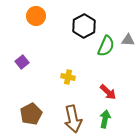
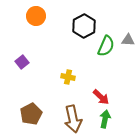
red arrow: moved 7 px left, 5 px down
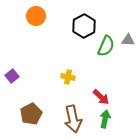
purple square: moved 10 px left, 14 px down
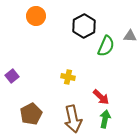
gray triangle: moved 2 px right, 4 px up
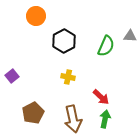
black hexagon: moved 20 px left, 15 px down
brown pentagon: moved 2 px right, 1 px up
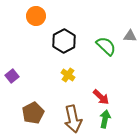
green semicircle: rotated 70 degrees counterclockwise
yellow cross: moved 2 px up; rotated 24 degrees clockwise
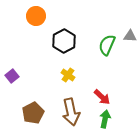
green semicircle: moved 1 px right, 1 px up; rotated 110 degrees counterclockwise
red arrow: moved 1 px right
brown arrow: moved 2 px left, 7 px up
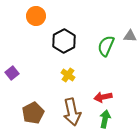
green semicircle: moved 1 px left, 1 px down
purple square: moved 3 px up
red arrow: moved 1 px right; rotated 126 degrees clockwise
brown arrow: moved 1 px right
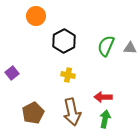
gray triangle: moved 12 px down
yellow cross: rotated 24 degrees counterclockwise
red arrow: rotated 12 degrees clockwise
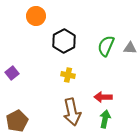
brown pentagon: moved 16 px left, 8 px down
